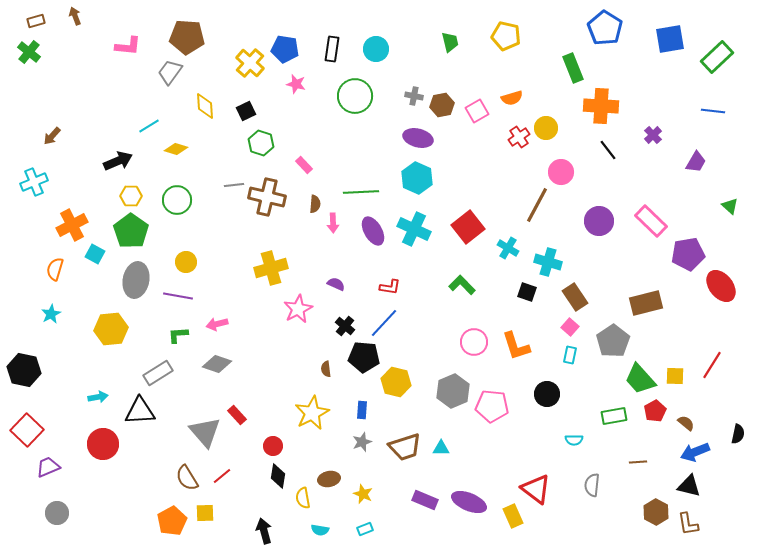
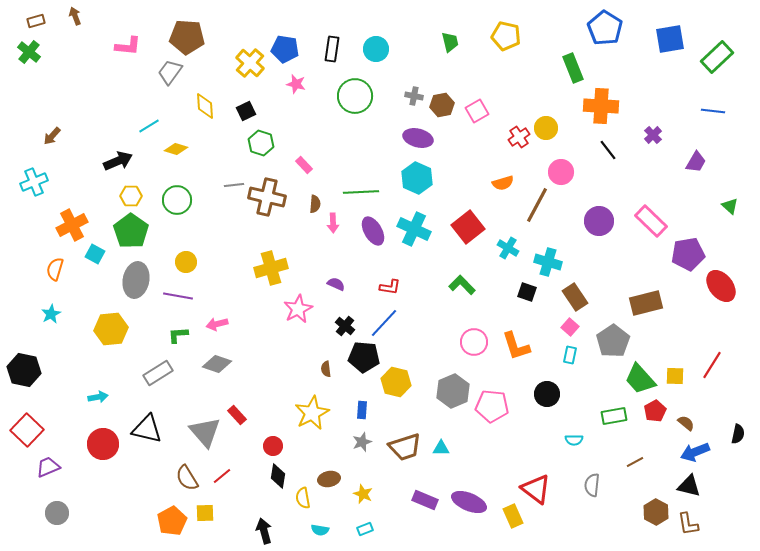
orange semicircle at (512, 98): moved 9 px left, 85 px down
black triangle at (140, 411): moved 7 px right, 18 px down; rotated 16 degrees clockwise
brown line at (638, 462): moved 3 px left; rotated 24 degrees counterclockwise
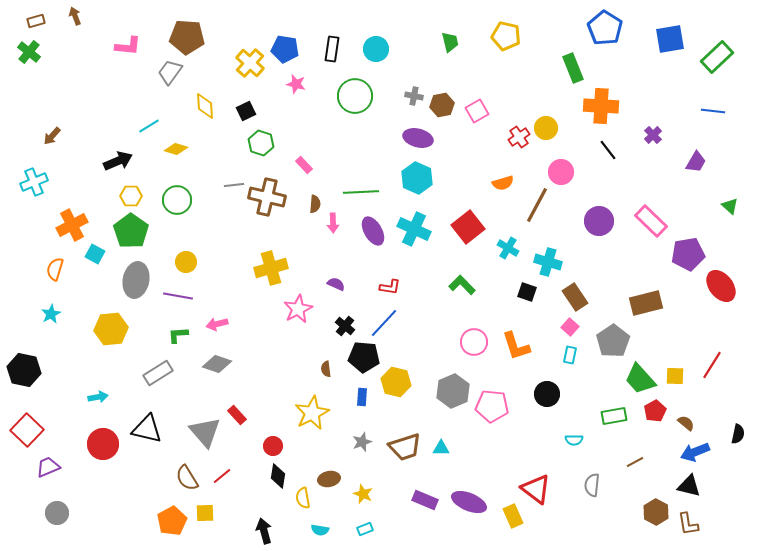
blue rectangle at (362, 410): moved 13 px up
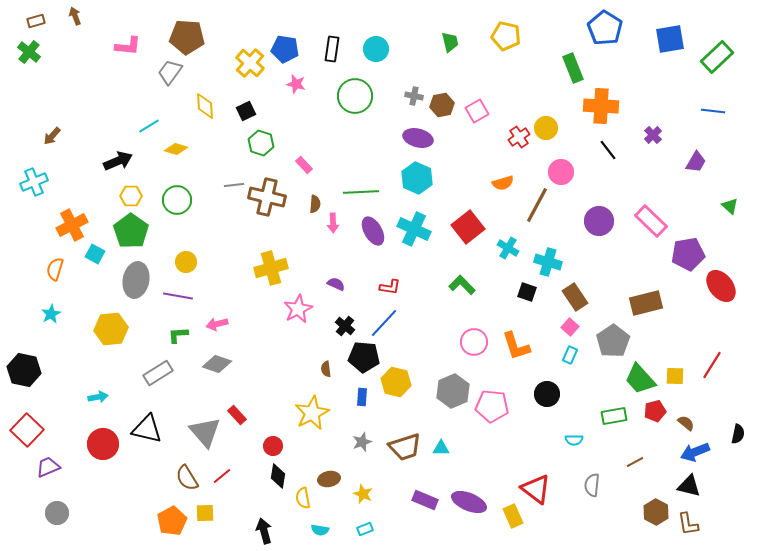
cyan rectangle at (570, 355): rotated 12 degrees clockwise
red pentagon at (655, 411): rotated 15 degrees clockwise
